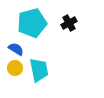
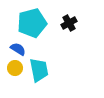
blue semicircle: moved 2 px right
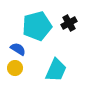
cyan pentagon: moved 5 px right, 3 px down
cyan trapezoid: moved 17 px right; rotated 35 degrees clockwise
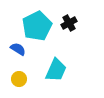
cyan pentagon: rotated 12 degrees counterclockwise
yellow circle: moved 4 px right, 11 px down
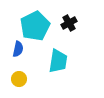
cyan pentagon: moved 2 px left
blue semicircle: rotated 70 degrees clockwise
cyan trapezoid: moved 2 px right, 9 px up; rotated 15 degrees counterclockwise
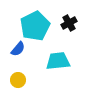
blue semicircle: rotated 28 degrees clockwise
cyan trapezoid: rotated 105 degrees counterclockwise
yellow circle: moved 1 px left, 1 px down
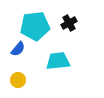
cyan pentagon: rotated 20 degrees clockwise
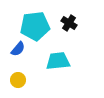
black cross: rotated 28 degrees counterclockwise
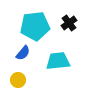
black cross: rotated 21 degrees clockwise
blue semicircle: moved 5 px right, 4 px down
